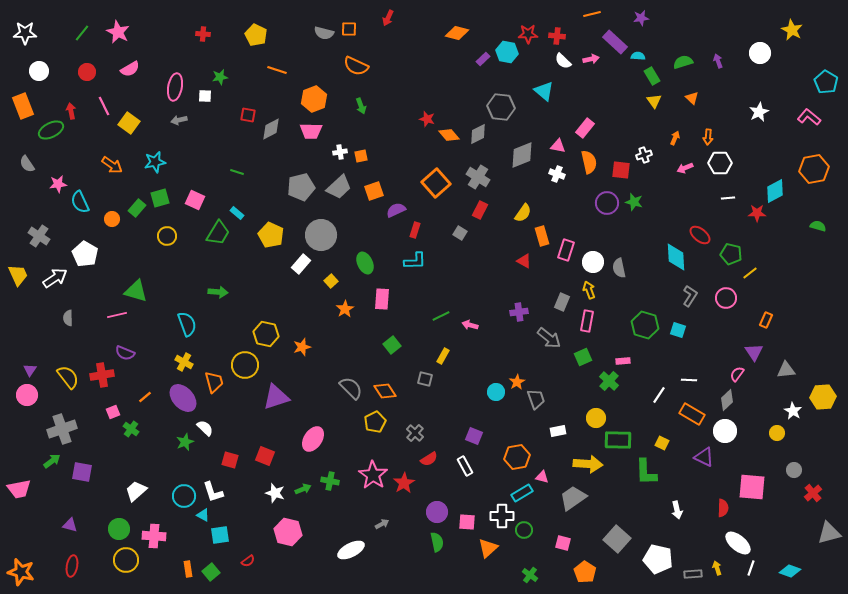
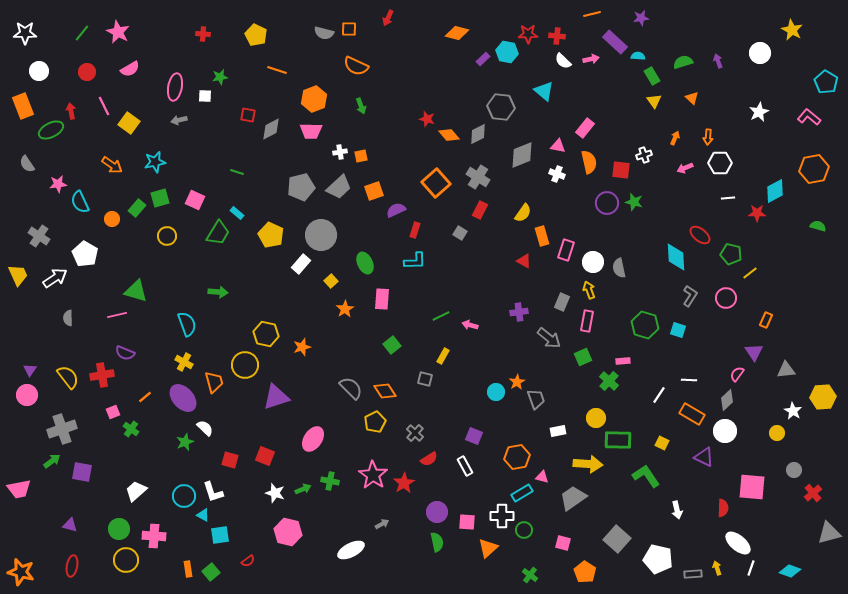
green L-shape at (646, 472): moved 4 px down; rotated 148 degrees clockwise
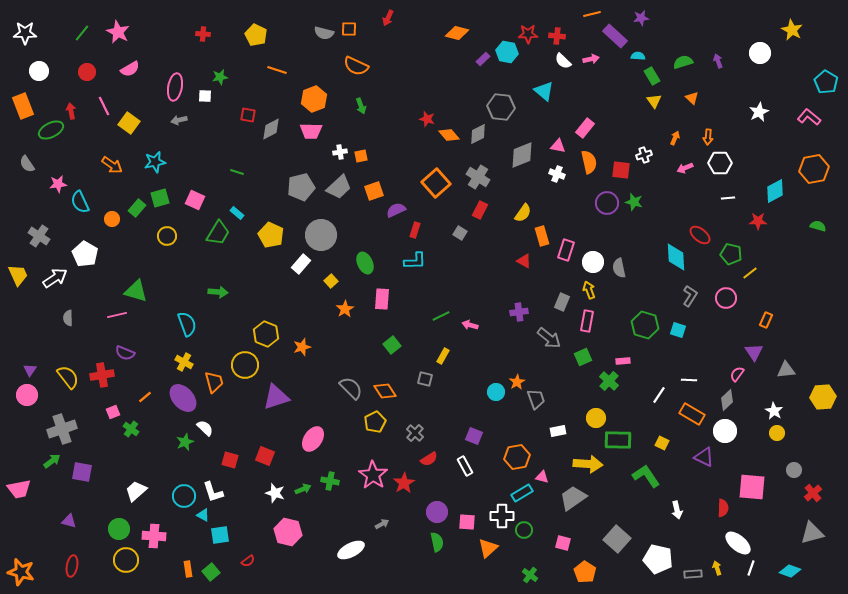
purple rectangle at (615, 42): moved 6 px up
red star at (757, 213): moved 1 px right, 8 px down
yellow hexagon at (266, 334): rotated 10 degrees clockwise
white star at (793, 411): moved 19 px left
purple triangle at (70, 525): moved 1 px left, 4 px up
gray triangle at (829, 533): moved 17 px left
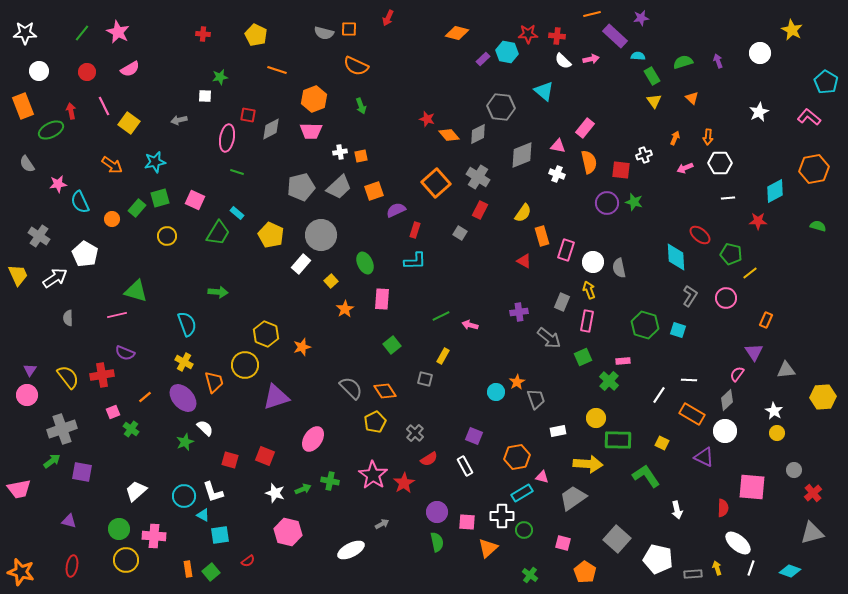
pink ellipse at (175, 87): moved 52 px right, 51 px down
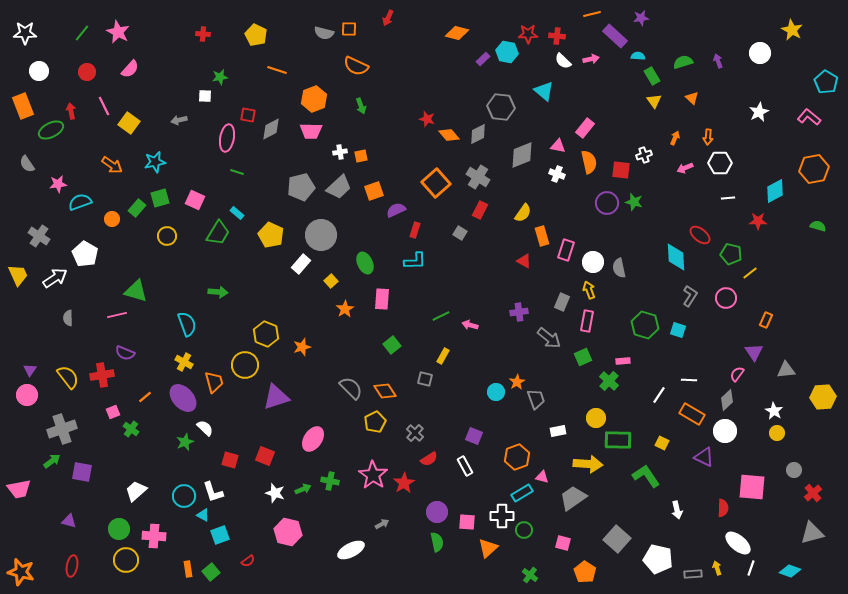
pink semicircle at (130, 69): rotated 18 degrees counterclockwise
cyan semicircle at (80, 202): rotated 95 degrees clockwise
orange hexagon at (517, 457): rotated 10 degrees counterclockwise
cyan square at (220, 535): rotated 12 degrees counterclockwise
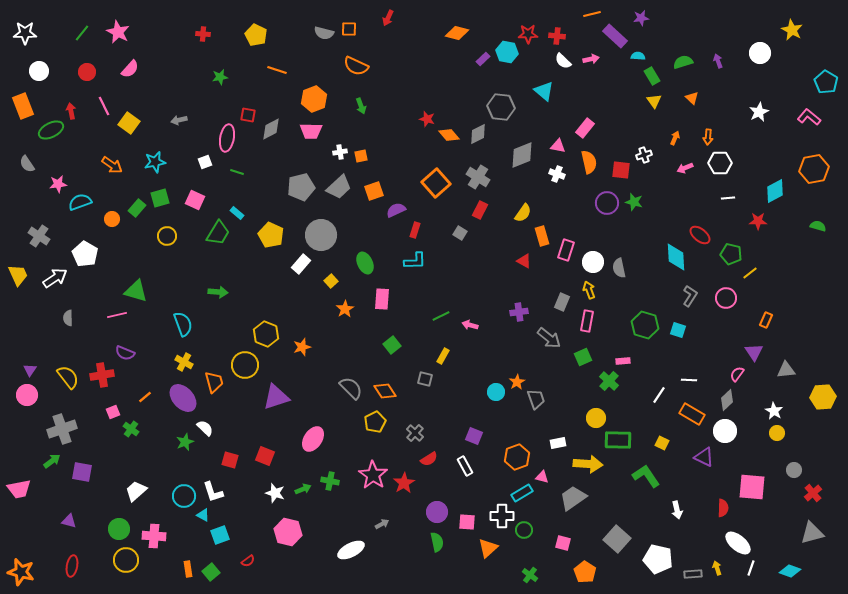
white square at (205, 96): moved 66 px down; rotated 24 degrees counterclockwise
cyan semicircle at (187, 324): moved 4 px left
white rectangle at (558, 431): moved 12 px down
